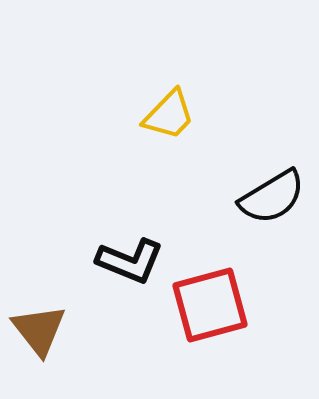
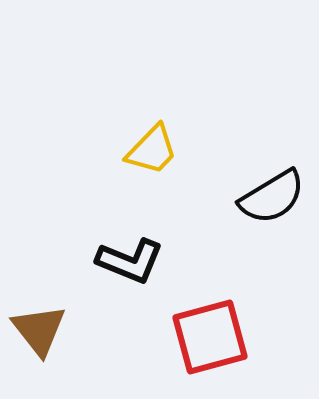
yellow trapezoid: moved 17 px left, 35 px down
red square: moved 32 px down
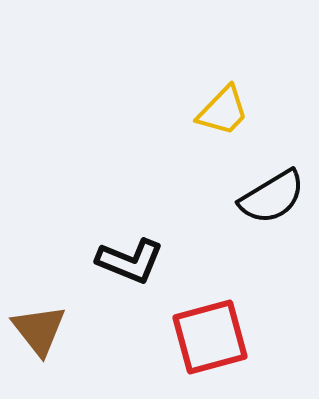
yellow trapezoid: moved 71 px right, 39 px up
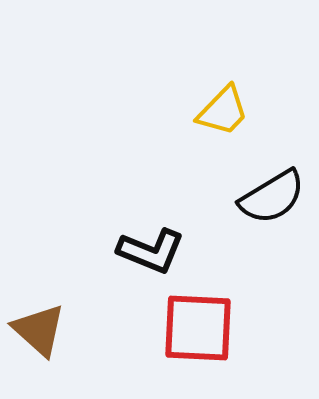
black L-shape: moved 21 px right, 10 px up
brown triangle: rotated 10 degrees counterclockwise
red square: moved 12 px left, 9 px up; rotated 18 degrees clockwise
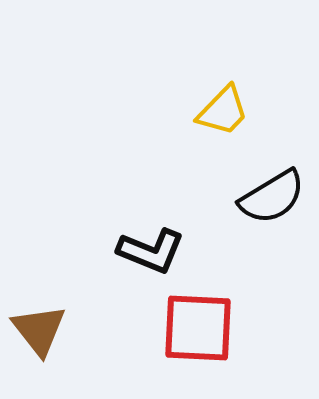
brown triangle: rotated 10 degrees clockwise
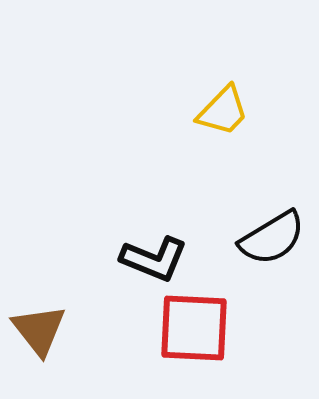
black semicircle: moved 41 px down
black L-shape: moved 3 px right, 8 px down
red square: moved 4 px left
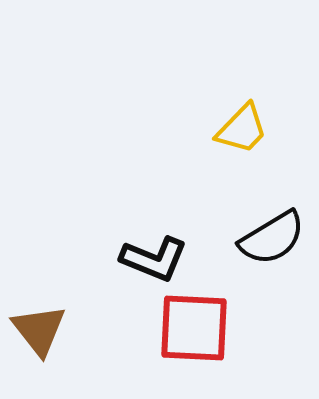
yellow trapezoid: moved 19 px right, 18 px down
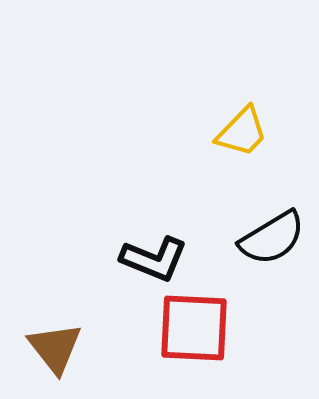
yellow trapezoid: moved 3 px down
brown triangle: moved 16 px right, 18 px down
